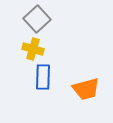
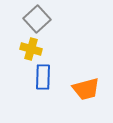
yellow cross: moved 2 px left
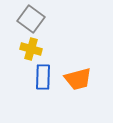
gray square: moved 6 px left; rotated 12 degrees counterclockwise
orange trapezoid: moved 8 px left, 10 px up
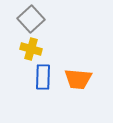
gray square: rotated 12 degrees clockwise
orange trapezoid: rotated 20 degrees clockwise
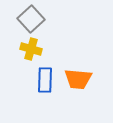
blue rectangle: moved 2 px right, 3 px down
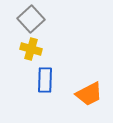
orange trapezoid: moved 11 px right, 15 px down; rotated 32 degrees counterclockwise
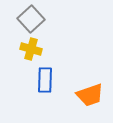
orange trapezoid: moved 1 px right, 1 px down; rotated 8 degrees clockwise
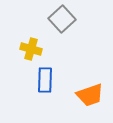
gray square: moved 31 px right
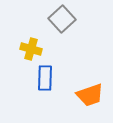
blue rectangle: moved 2 px up
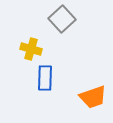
orange trapezoid: moved 3 px right, 2 px down
